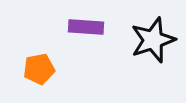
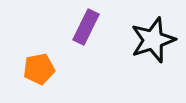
purple rectangle: rotated 68 degrees counterclockwise
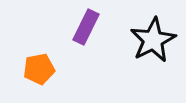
black star: rotated 9 degrees counterclockwise
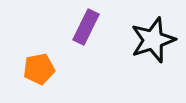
black star: rotated 9 degrees clockwise
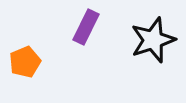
orange pentagon: moved 14 px left, 7 px up; rotated 12 degrees counterclockwise
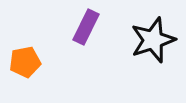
orange pentagon: rotated 12 degrees clockwise
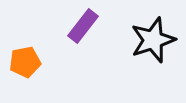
purple rectangle: moved 3 px left, 1 px up; rotated 12 degrees clockwise
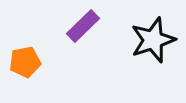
purple rectangle: rotated 8 degrees clockwise
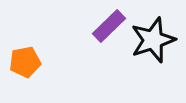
purple rectangle: moved 26 px right
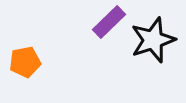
purple rectangle: moved 4 px up
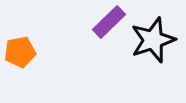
orange pentagon: moved 5 px left, 10 px up
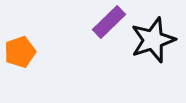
orange pentagon: rotated 8 degrees counterclockwise
